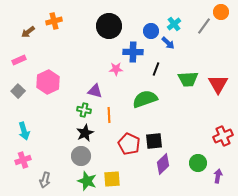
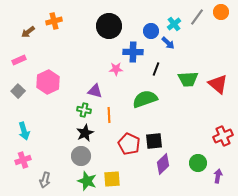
gray line: moved 7 px left, 9 px up
red triangle: rotated 20 degrees counterclockwise
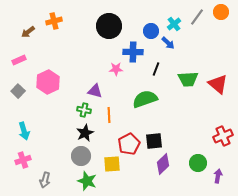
red pentagon: rotated 20 degrees clockwise
yellow square: moved 15 px up
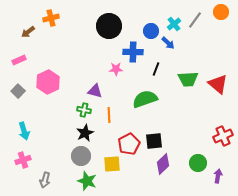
gray line: moved 2 px left, 3 px down
orange cross: moved 3 px left, 3 px up
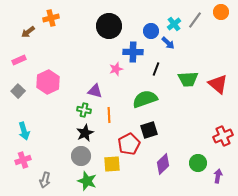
pink star: rotated 16 degrees counterclockwise
black square: moved 5 px left, 11 px up; rotated 12 degrees counterclockwise
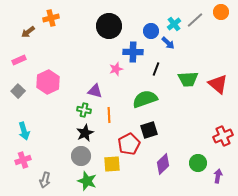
gray line: rotated 12 degrees clockwise
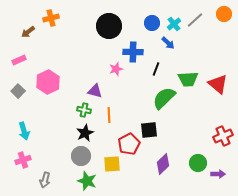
orange circle: moved 3 px right, 2 px down
blue circle: moved 1 px right, 8 px up
green semicircle: moved 19 px right, 1 px up; rotated 25 degrees counterclockwise
black square: rotated 12 degrees clockwise
purple arrow: moved 2 px up; rotated 80 degrees clockwise
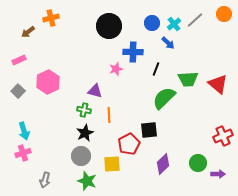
pink cross: moved 7 px up
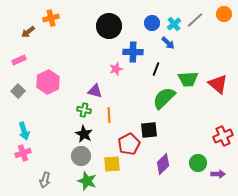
black star: moved 1 px left, 1 px down; rotated 18 degrees counterclockwise
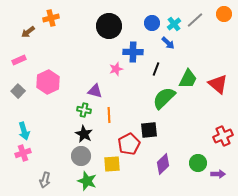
green trapezoid: rotated 60 degrees counterclockwise
